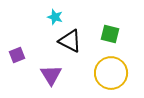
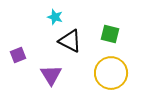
purple square: moved 1 px right
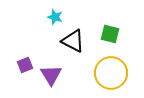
black triangle: moved 3 px right
purple square: moved 7 px right, 10 px down
